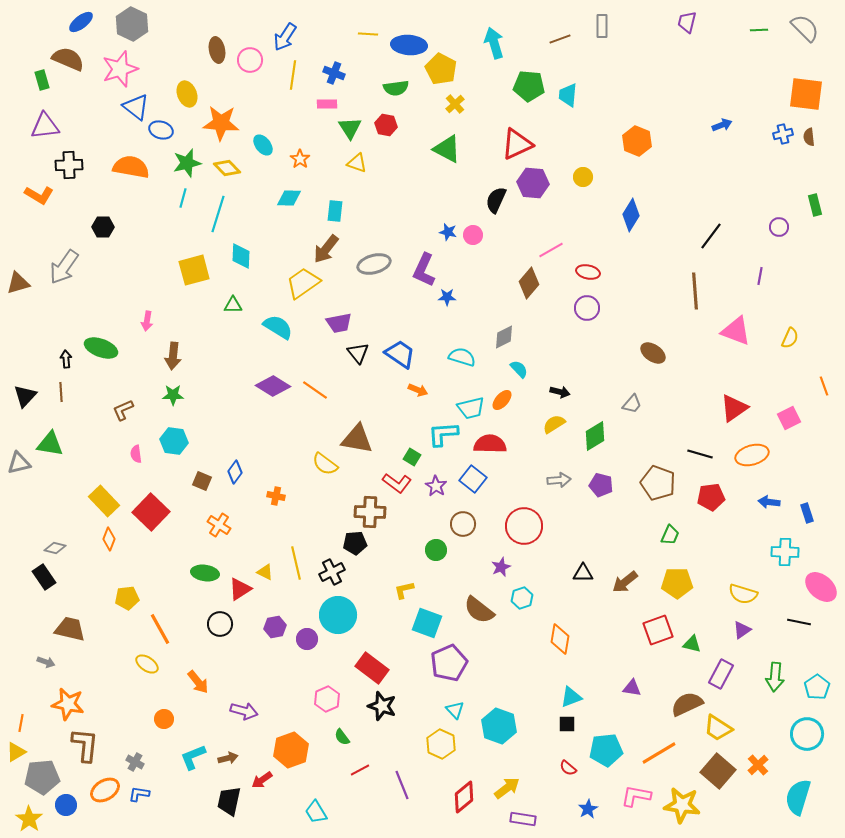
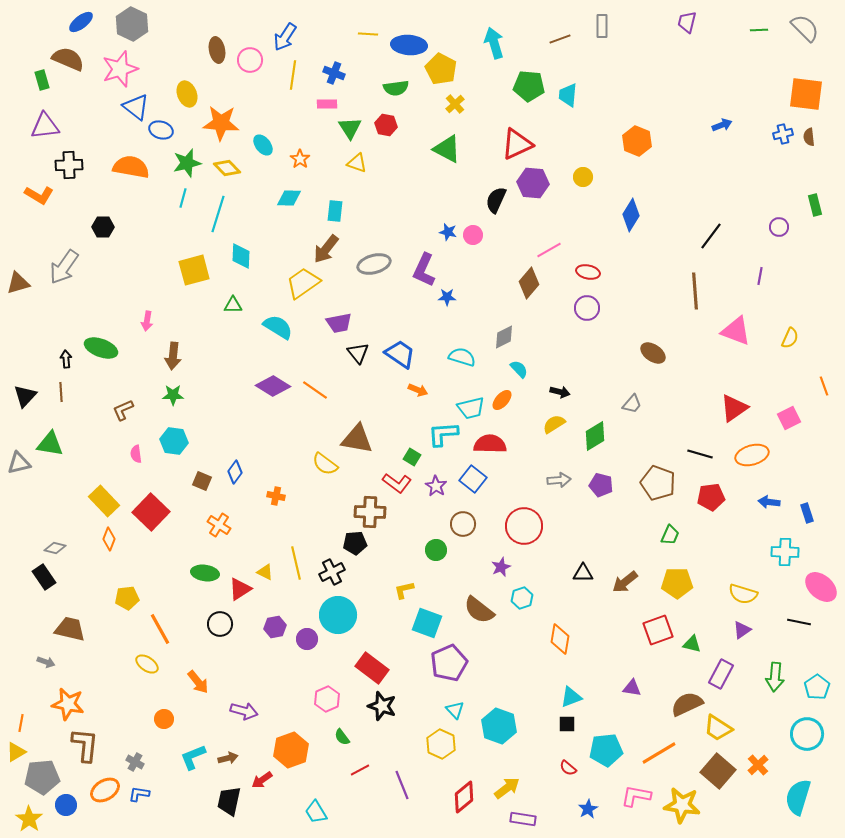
pink line at (551, 250): moved 2 px left
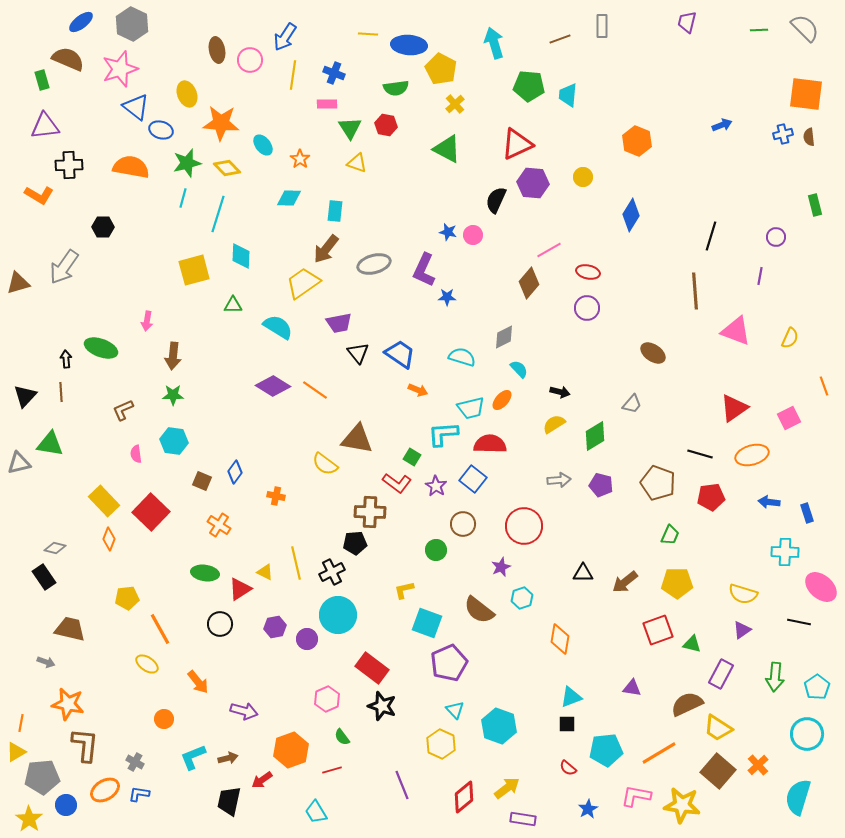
purple circle at (779, 227): moved 3 px left, 10 px down
black line at (711, 236): rotated 20 degrees counterclockwise
red line at (360, 770): moved 28 px left; rotated 12 degrees clockwise
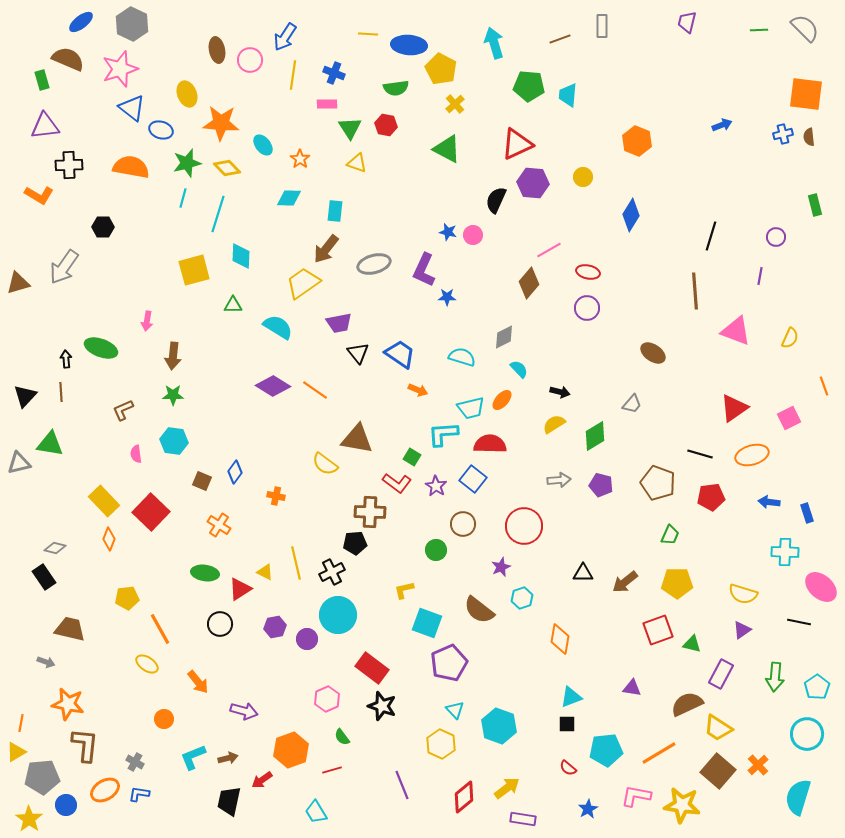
blue triangle at (136, 107): moved 4 px left, 1 px down
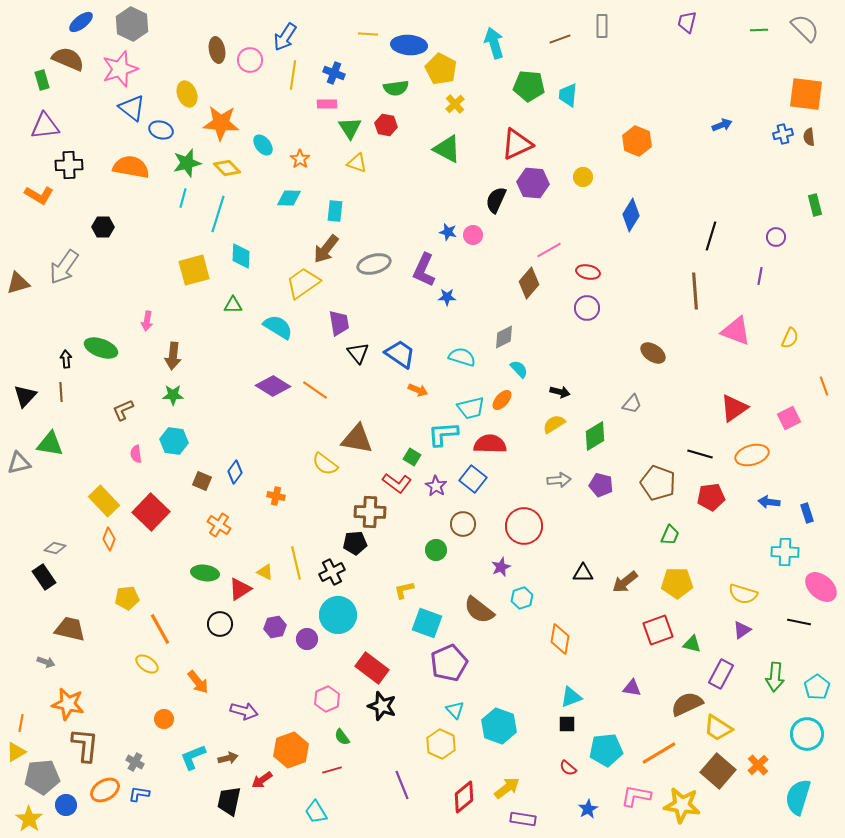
purple trapezoid at (339, 323): rotated 88 degrees counterclockwise
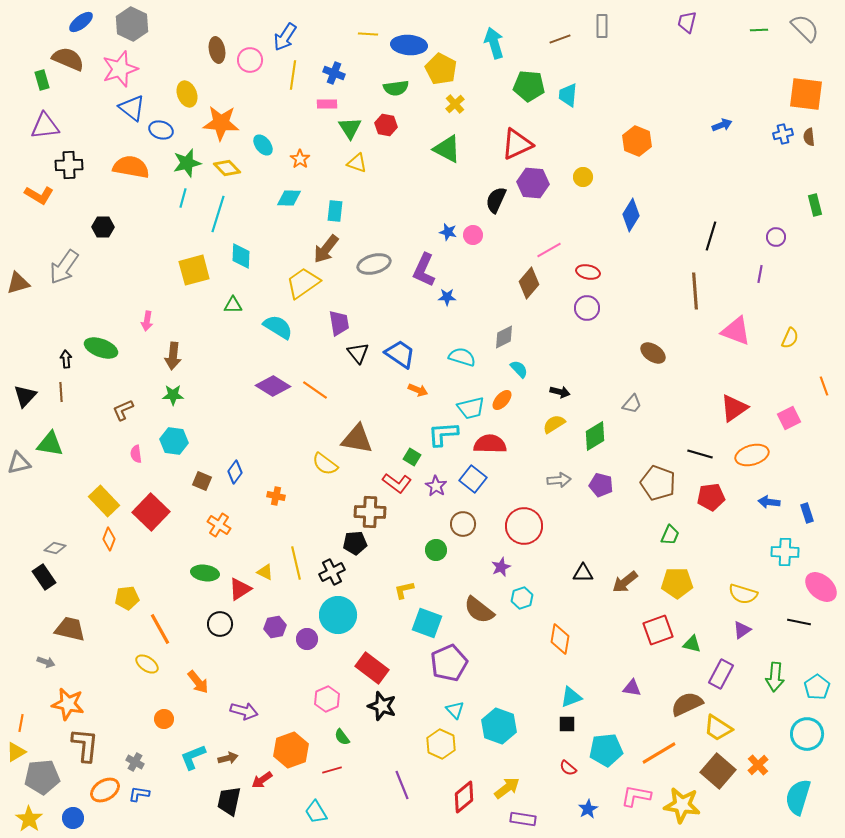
purple line at (760, 276): moved 2 px up
blue circle at (66, 805): moved 7 px right, 13 px down
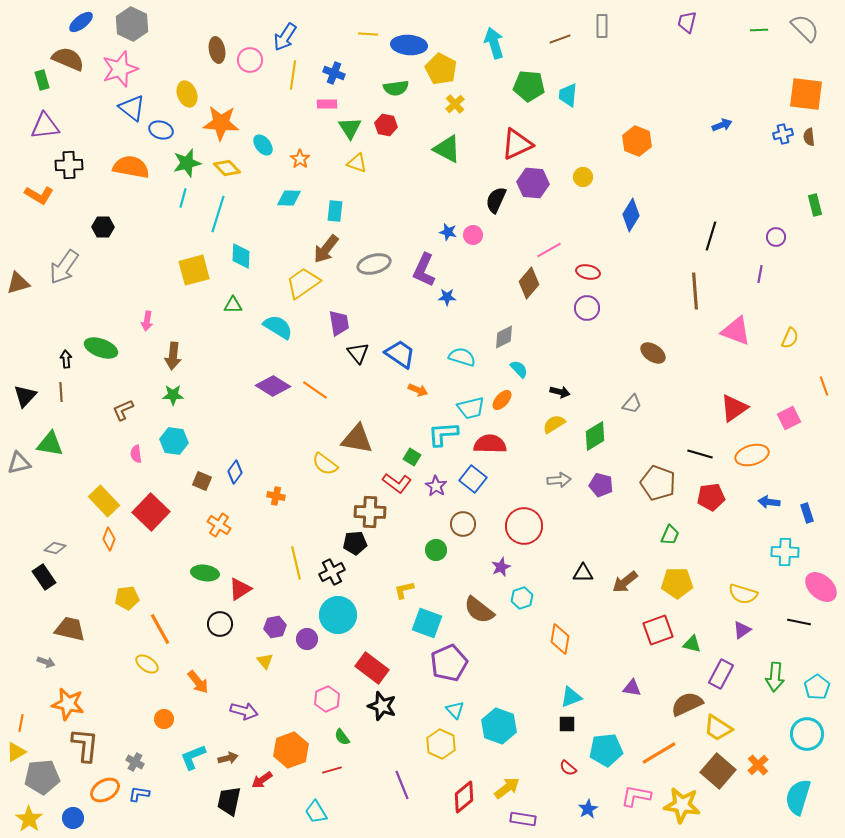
yellow triangle at (265, 572): moved 89 px down; rotated 24 degrees clockwise
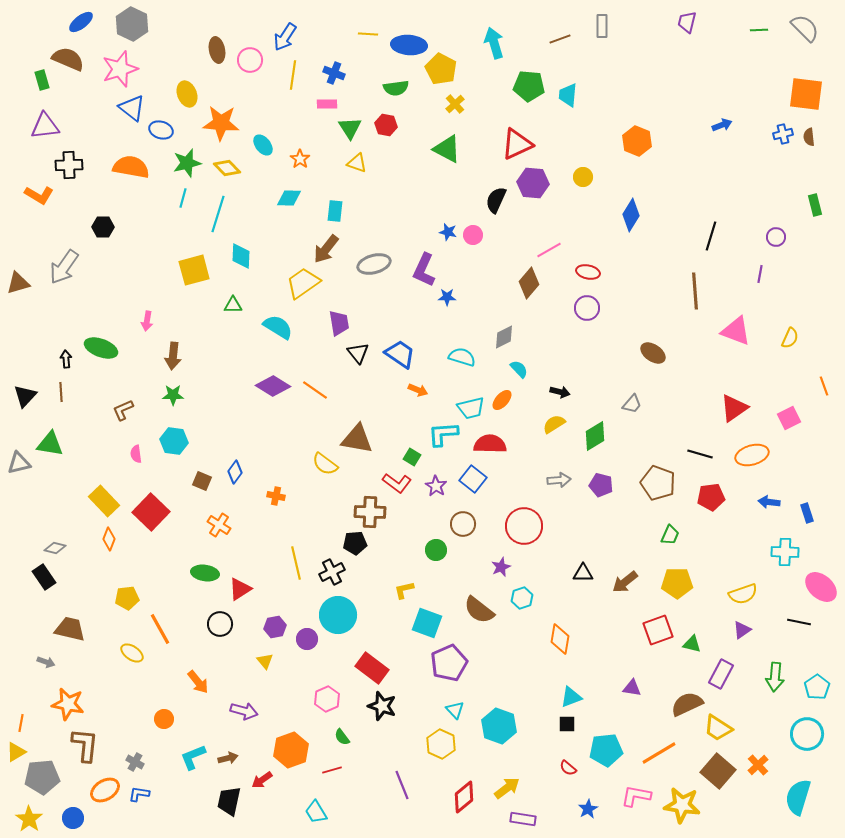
yellow semicircle at (743, 594): rotated 36 degrees counterclockwise
yellow ellipse at (147, 664): moved 15 px left, 11 px up
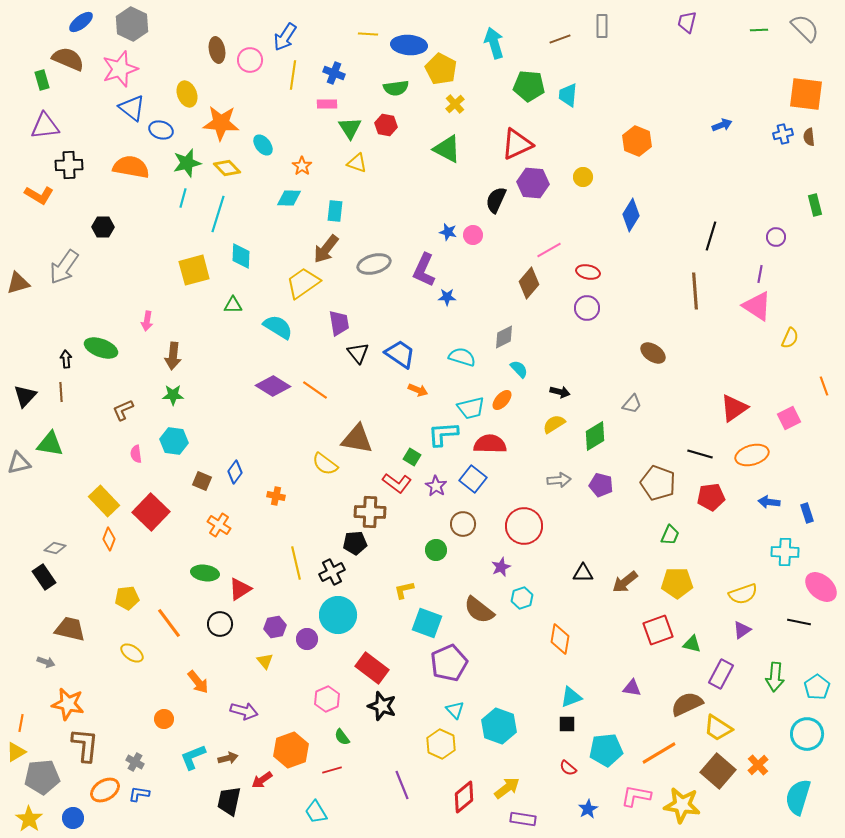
orange star at (300, 159): moved 2 px right, 7 px down
pink triangle at (736, 331): moved 21 px right, 25 px up; rotated 12 degrees clockwise
orange line at (160, 629): moved 9 px right, 6 px up; rotated 8 degrees counterclockwise
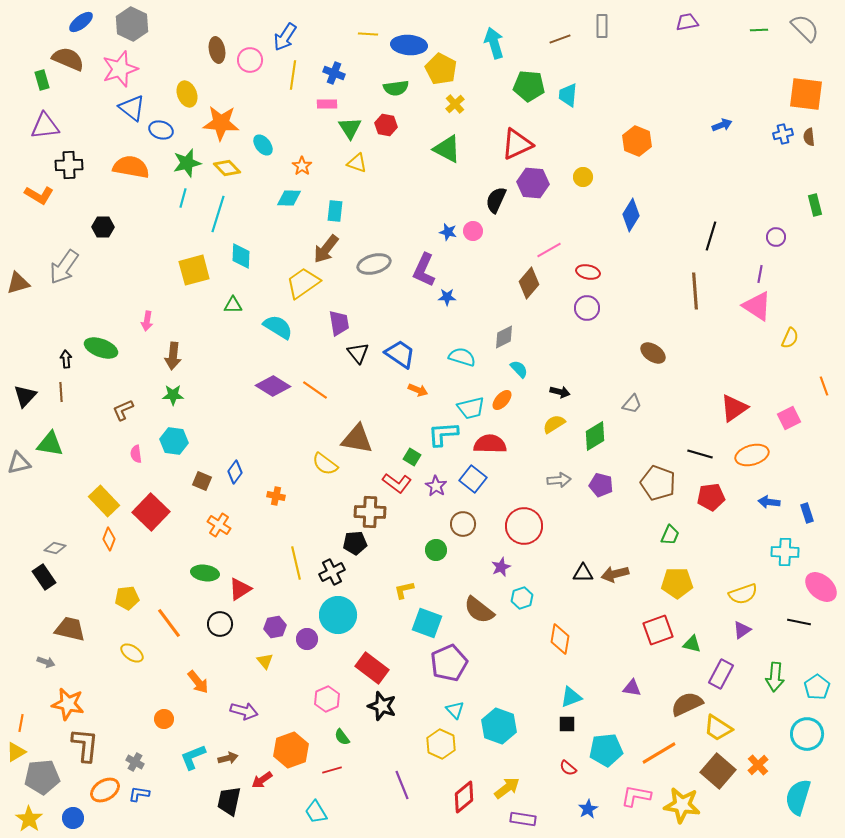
purple trapezoid at (687, 22): rotated 65 degrees clockwise
pink circle at (473, 235): moved 4 px up
brown arrow at (625, 582): moved 10 px left, 8 px up; rotated 24 degrees clockwise
